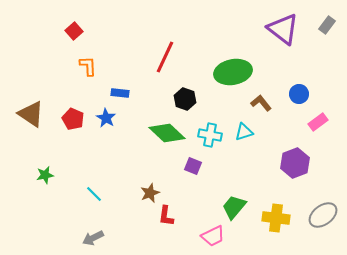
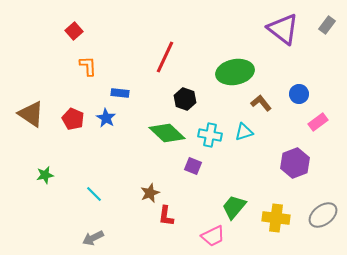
green ellipse: moved 2 px right
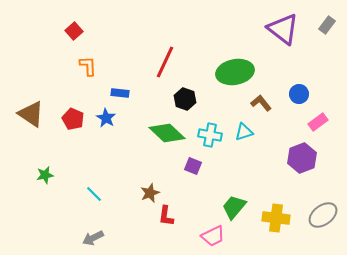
red line: moved 5 px down
purple hexagon: moved 7 px right, 5 px up
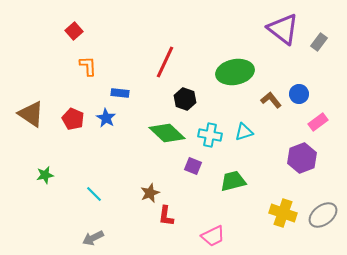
gray rectangle: moved 8 px left, 17 px down
brown L-shape: moved 10 px right, 3 px up
green trapezoid: moved 1 px left, 26 px up; rotated 36 degrees clockwise
yellow cross: moved 7 px right, 5 px up; rotated 12 degrees clockwise
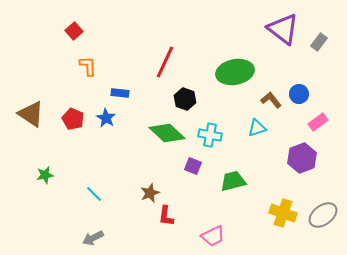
cyan triangle: moved 13 px right, 4 px up
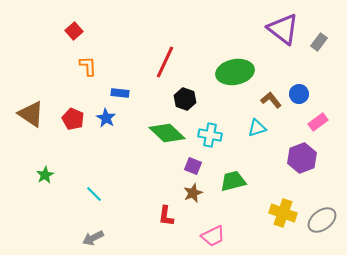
green star: rotated 18 degrees counterclockwise
brown star: moved 43 px right
gray ellipse: moved 1 px left, 5 px down
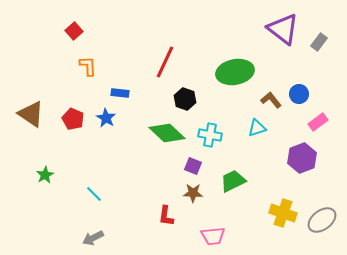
green trapezoid: rotated 12 degrees counterclockwise
brown star: rotated 24 degrees clockwise
pink trapezoid: rotated 20 degrees clockwise
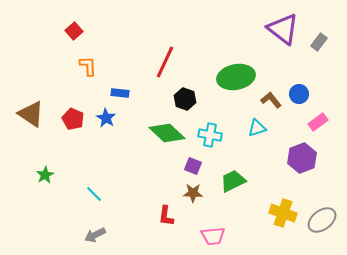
green ellipse: moved 1 px right, 5 px down
gray arrow: moved 2 px right, 3 px up
